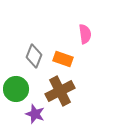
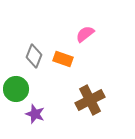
pink semicircle: rotated 120 degrees counterclockwise
brown cross: moved 30 px right, 9 px down
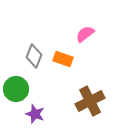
brown cross: moved 1 px down
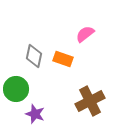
gray diamond: rotated 10 degrees counterclockwise
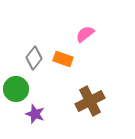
gray diamond: moved 2 px down; rotated 25 degrees clockwise
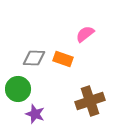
gray diamond: rotated 55 degrees clockwise
green circle: moved 2 px right
brown cross: rotated 8 degrees clockwise
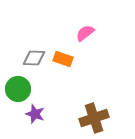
pink semicircle: moved 1 px up
brown cross: moved 4 px right, 17 px down
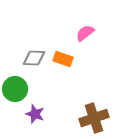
green circle: moved 3 px left
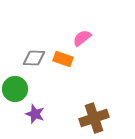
pink semicircle: moved 3 px left, 5 px down
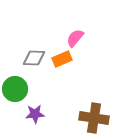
pink semicircle: moved 7 px left; rotated 12 degrees counterclockwise
orange rectangle: moved 1 px left; rotated 42 degrees counterclockwise
purple star: rotated 24 degrees counterclockwise
brown cross: rotated 28 degrees clockwise
